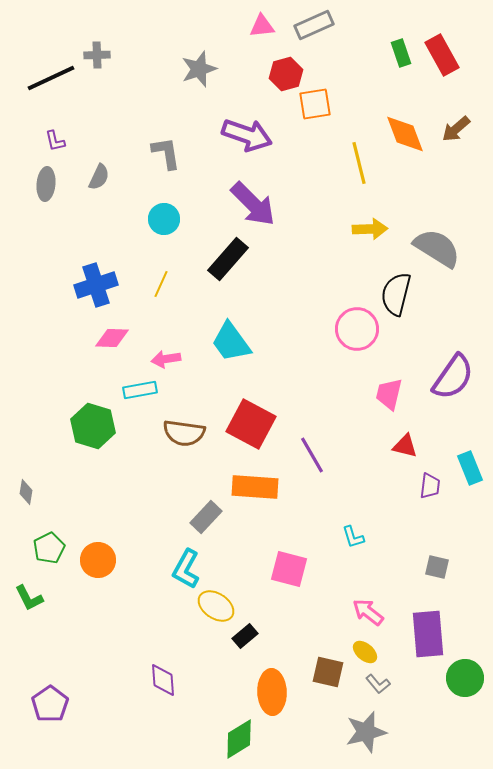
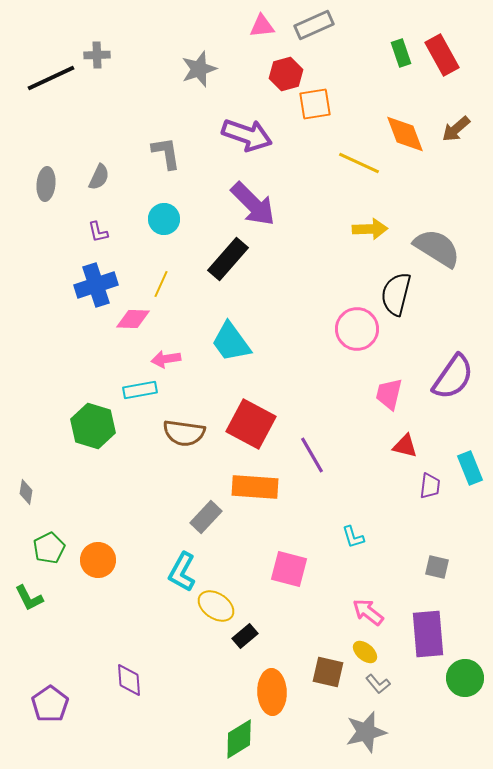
purple L-shape at (55, 141): moved 43 px right, 91 px down
yellow line at (359, 163): rotated 51 degrees counterclockwise
pink diamond at (112, 338): moved 21 px right, 19 px up
cyan L-shape at (186, 569): moved 4 px left, 3 px down
purple diamond at (163, 680): moved 34 px left
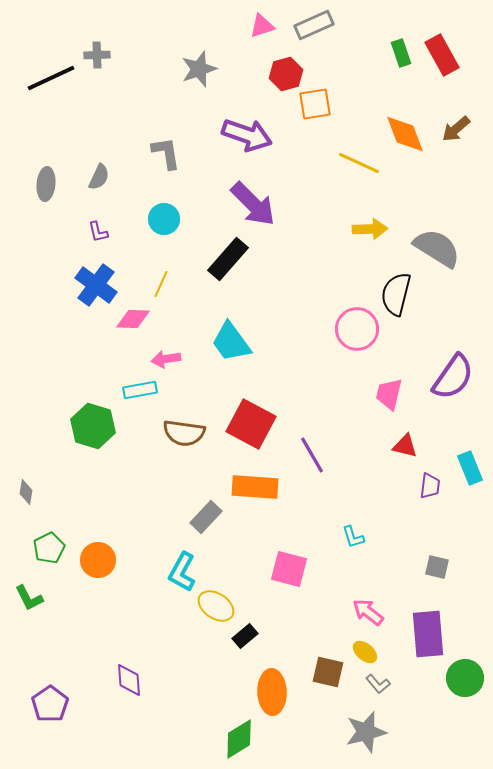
pink triangle at (262, 26): rotated 12 degrees counterclockwise
blue cross at (96, 285): rotated 36 degrees counterclockwise
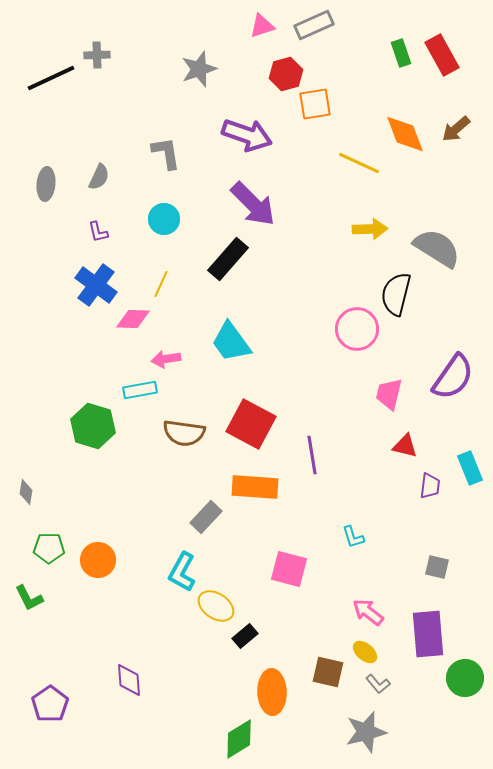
purple line at (312, 455): rotated 21 degrees clockwise
green pentagon at (49, 548): rotated 28 degrees clockwise
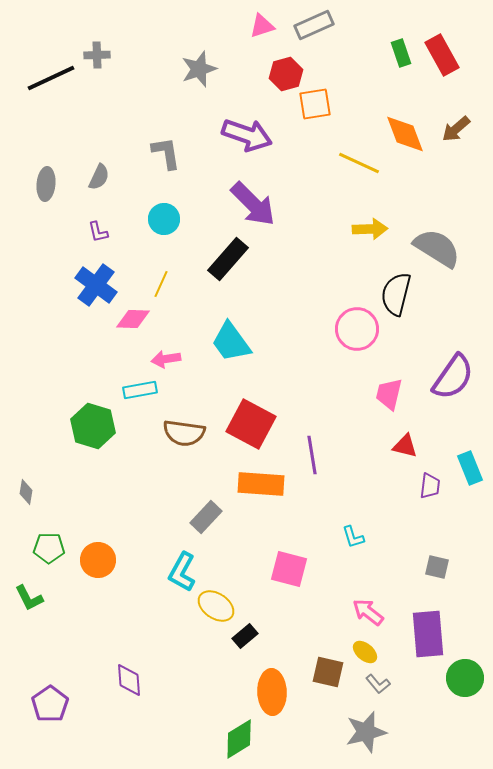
orange rectangle at (255, 487): moved 6 px right, 3 px up
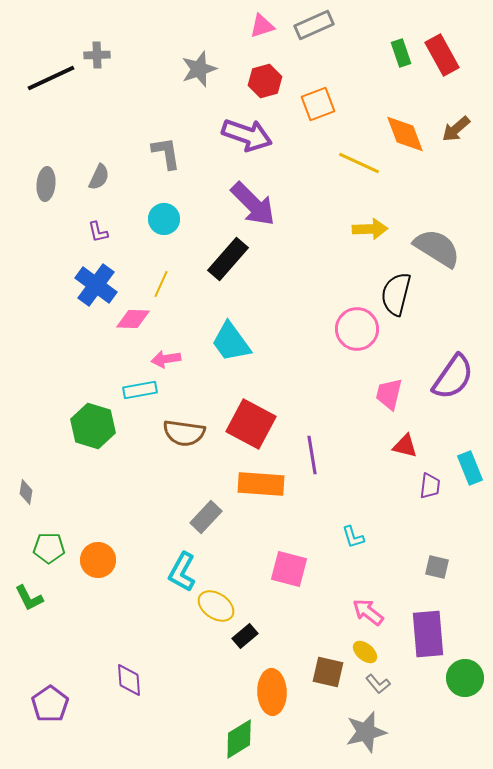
red hexagon at (286, 74): moved 21 px left, 7 px down
orange square at (315, 104): moved 3 px right; rotated 12 degrees counterclockwise
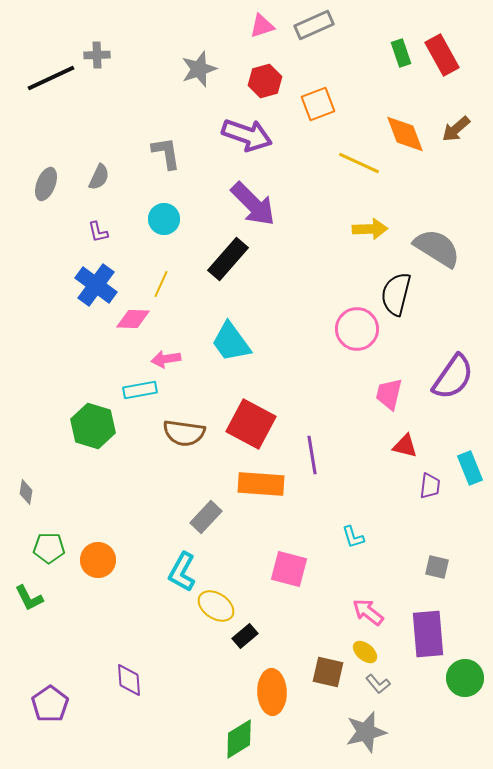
gray ellipse at (46, 184): rotated 16 degrees clockwise
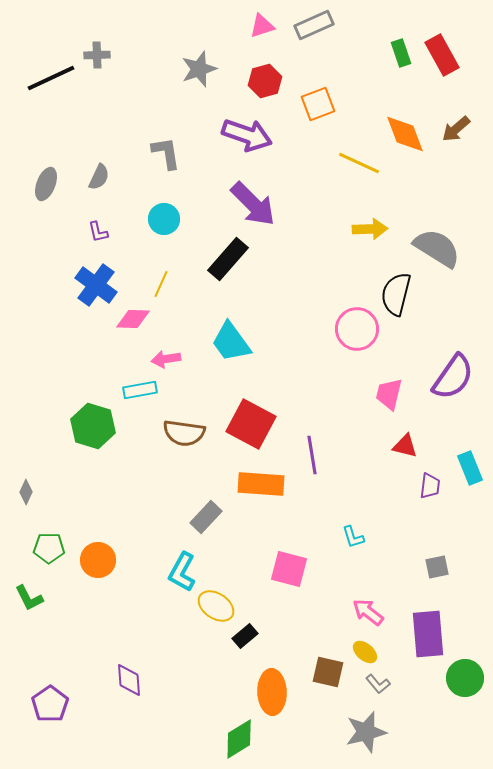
gray diamond at (26, 492): rotated 15 degrees clockwise
gray square at (437, 567): rotated 25 degrees counterclockwise
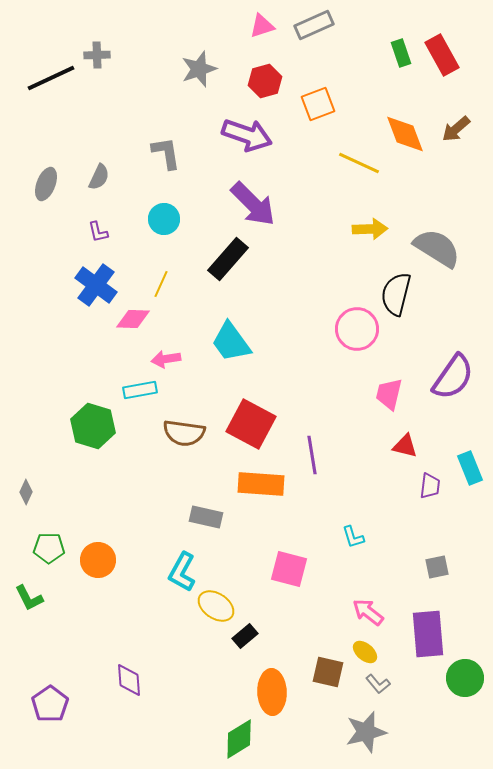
gray rectangle at (206, 517): rotated 60 degrees clockwise
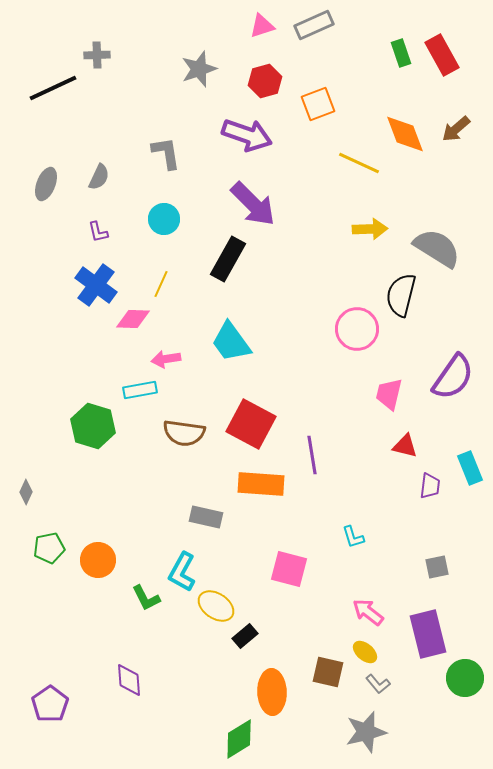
black line at (51, 78): moved 2 px right, 10 px down
black rectangle at (228, 259): rotated 12 degrees counterclockwise
black semicircle at (396, 294): moved 5 px right, 1 px down
green pentagon at (49, 548): rotated 12 degrees counterclockwise
green L-shape at (29, 598): moved 117 px right
purple rectangle at (428, 634): rotated 9 degrees counterclockwise
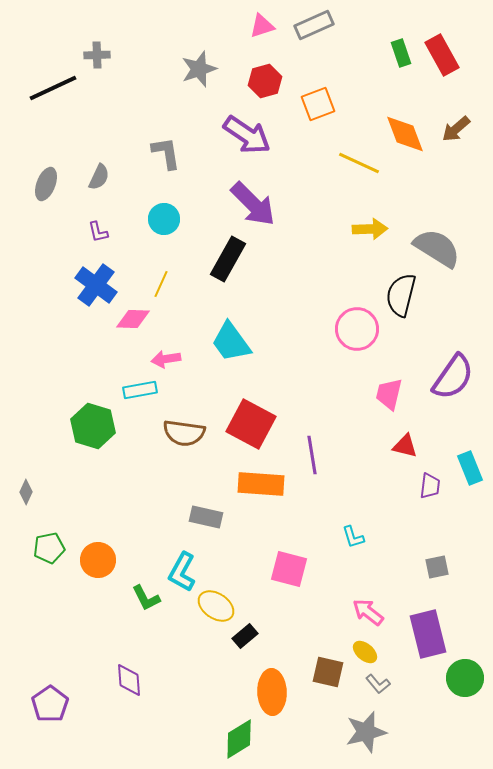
purple arrow at (247, 135): rotated 15 degrees clockwise
